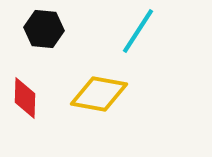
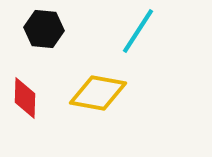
yellow diamond: moved 1 px left, 1 px up
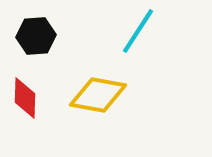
black hexagon: moved 8 px left, 7 px down; rotated 9 degrees counterclockwise
yellow diamond: moved 2 px down
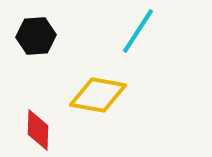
red diamond: moved 13 px right, 32 px down
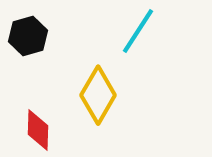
black hexagon: moved 8 px left; rotated 12 degrees counterclockwise
yellow diamond: rotated 70 degrees counterclockwise
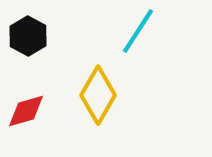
black hexagon: rotated 15 degrees counterclockwise
red diamond: moved 12 px left, 19 px up; rotated 72 degrees clockwise
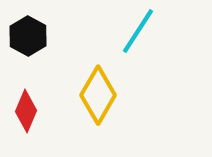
red diamond: rotated 51 degrees counterclockwise
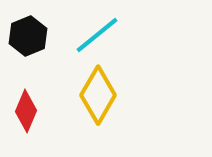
cyan line: moved 41 px left, 4 px down; rotated 18 degrees clockwise
black hexagon: rotated 9 degrees clockwise
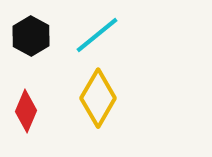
black hexagon: moved 3 px right; rotated 9 degrees counterclockwise
yellow diamond: moved 3 px down
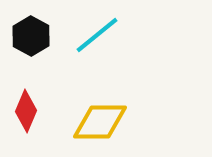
yellow diamond: moved 2 px right, 24 px down; rotated 60 degrees clockwise
